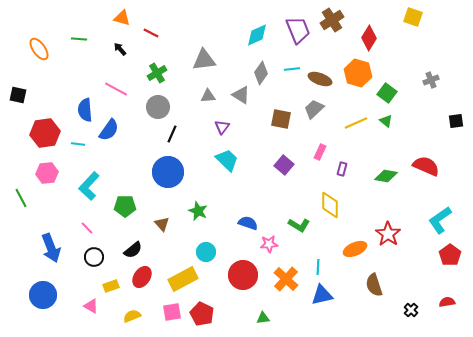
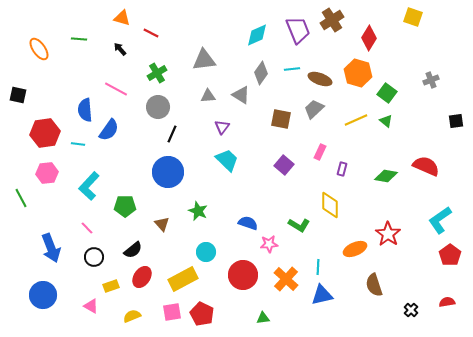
yellow line at (356, 123): moved 3 px up
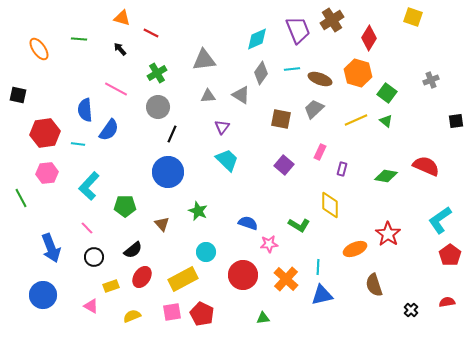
cyan diamond at (257, 35): moved 4 px down
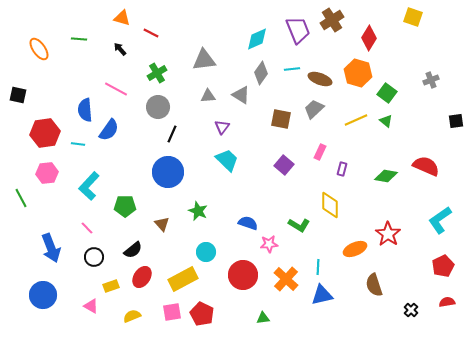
red pentagon at (450, 255): moved 7 px left, 11 px down; rotated 10 degrees clockwise
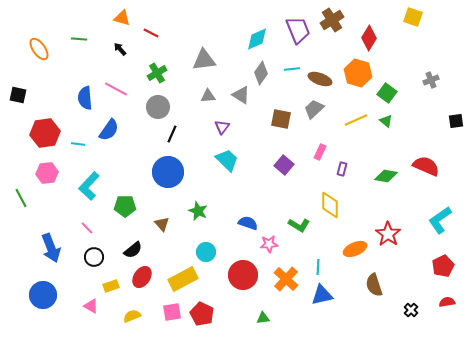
blue semicircle at (85, 110): moved 12 px up
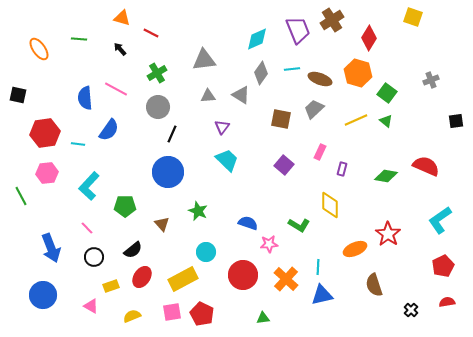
green line at (21, 198): moved 2 px up
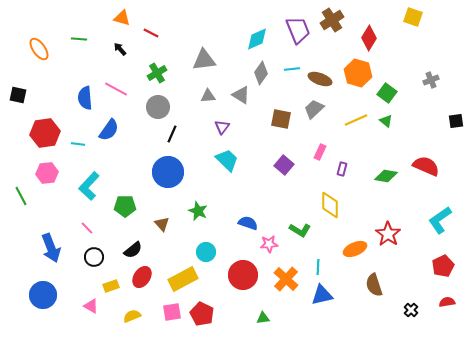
green L-shape at (299, 225): moved 1 px right, 5 px down
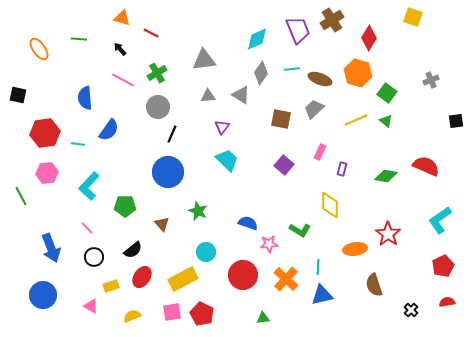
pink line at (116, 89): moved 7 px right, 9 px up
orange ellipse at (355, 249): rotated 15 degrees clockwise
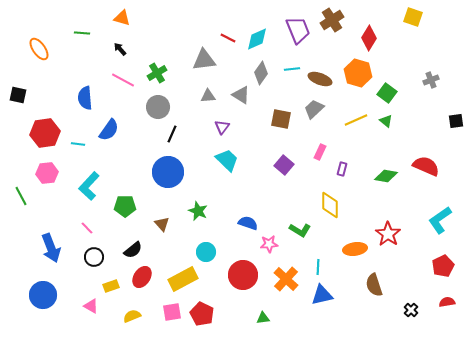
red line at (151, 33): moved 77 px right, 5 px down
green line at (79, 39): moved 3 px right, 6 px up
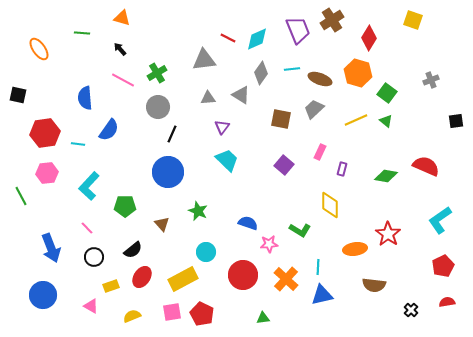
yellow square at (413, 17): moved 3 px down
gray triangle at (208, 96): moved 2 px down
brown semicircle at (374, 285): rotated 65 degrees counterclockwise
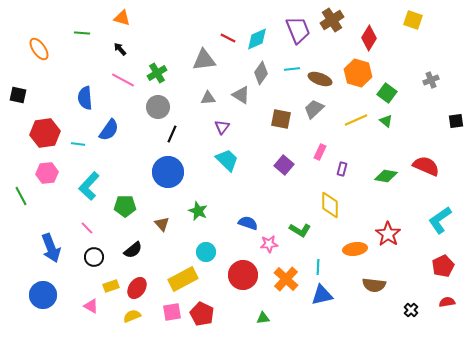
red ellipse at (142, 277): moved 5 px left, 11 px down
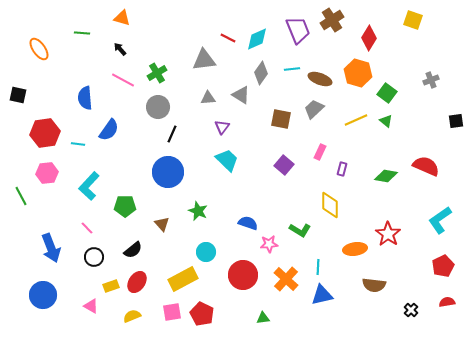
red ellipse at (137, 288): moved 6 px up
